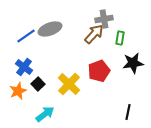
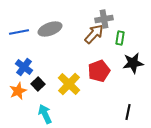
blue line: moved 7 px left, 4 px up; rotated 24 degrees clockwise
cyan arrow: rotated 78 degrees counterclockwise
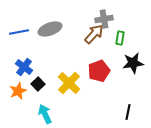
yellow cross: moved 1 px up
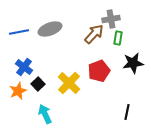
gray cross: moved 7 px right
green rectangle: moved 2 px left
black line: moved 1 px left
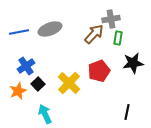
blue cross: moved 2 px right, 1 px up; rotated 18 degrees clockwise
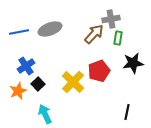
yellow cross: moved 4 px right, 1 px up
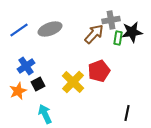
gray cross: moved 1 px down
blue line: moved 2 px up; rotated 24 degrees counterclockwise
black star: moved 1 px left, 31 px up
black square: rotated 16 degrees clockwise
black line: moved 1 px down
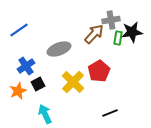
gray ellipse: moved 9 px right, 20 px down
red pentagon: rotated 10 degrees counterclockwise
black line: moved 17 px left; rotated 56 degrees clockwise
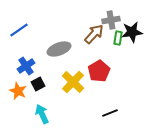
orange star: rotated 24 degrees counterclockwise
cyan arrow: moved 3 px left
